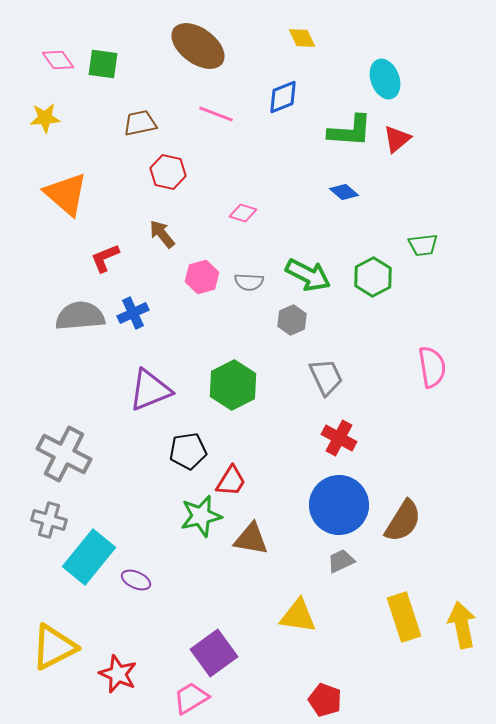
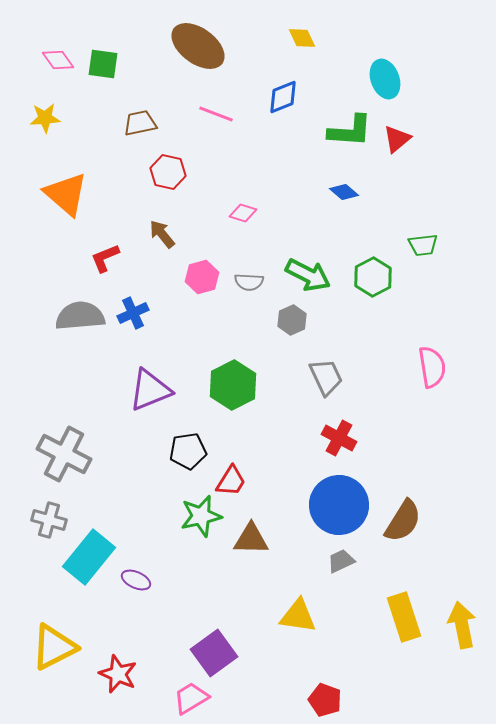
brown triangle at (251, 539): rotated 9 degrees counterclockwise
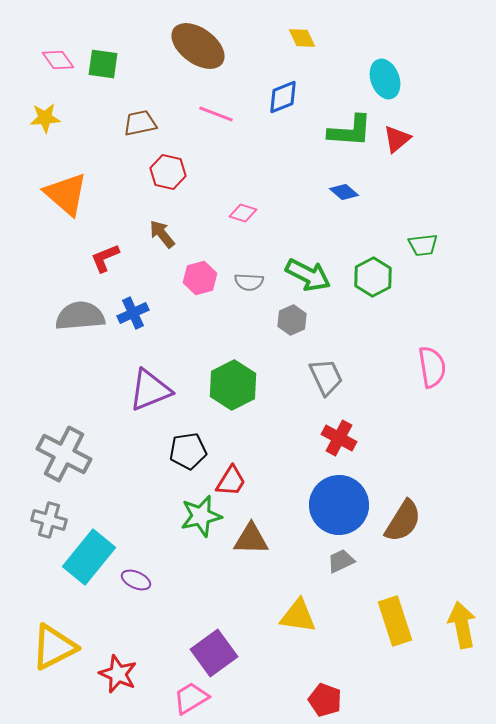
pink hexagon at (202, 277): moved 2 px left, 1 px down
yellow rectangle at (404, 617): moved 9 px left, 4 px down
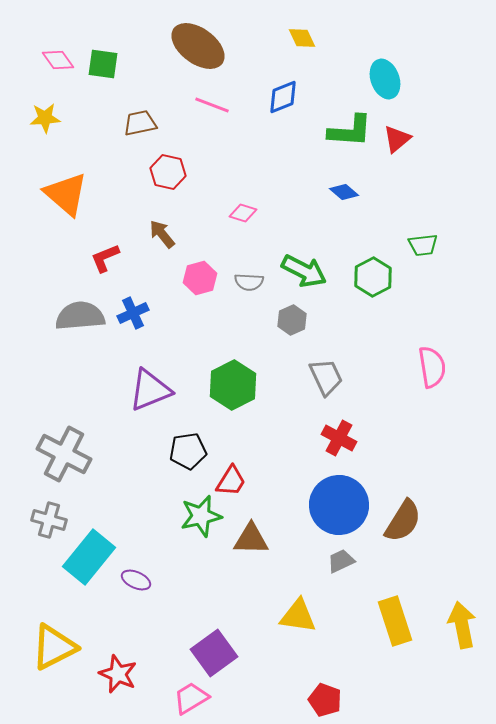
pink line at (216, 114): moved 4 px left, 9 px up
green arrow at (308, 275): moved 4 px left, 4 px up
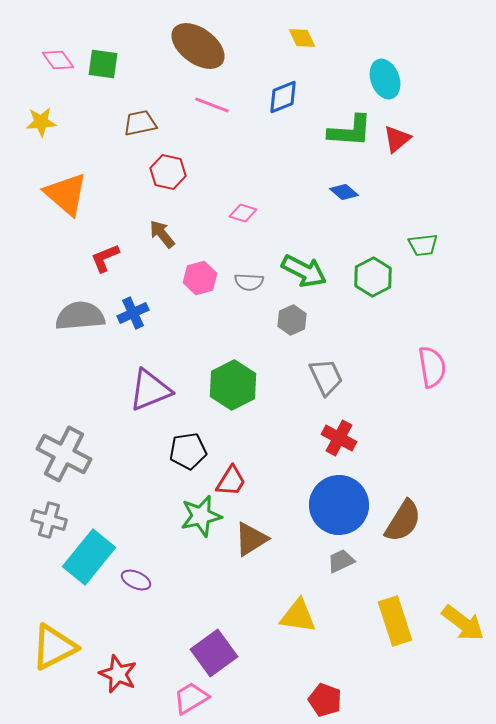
yellow star at (45, 118): moved 4 px left, 4 px down
brown triangle at (251, 539): rotated 33 degrees counterclockwise
yellow arrow at (462, 625): moved 1 px right, 2 px up; rotated 138 degrees clockwise
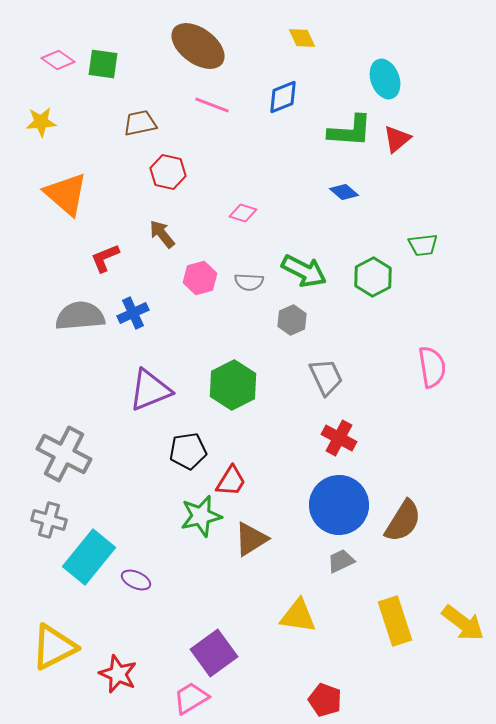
pink diamond at (58, 60): rotated 20 degrees counterclockwise
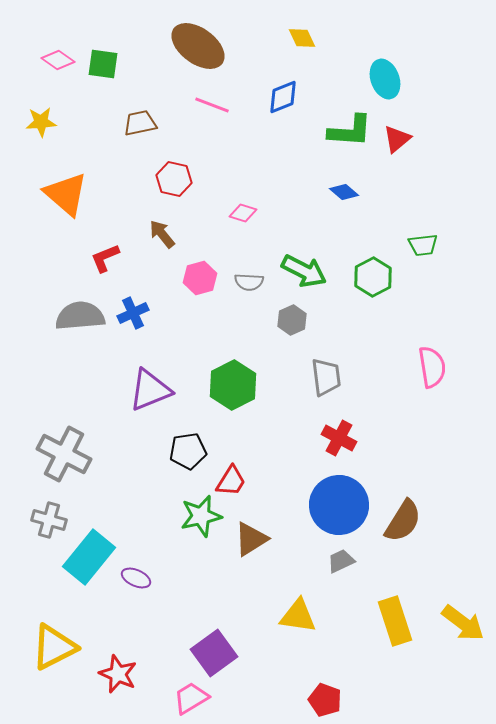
red hexagon at (168, 172): moved 6 px right, 7 px down
gray trapezoid at (326, 377): rotated 18 degrees clockwise
purple ellipse at (136, 580): moved 2 px up
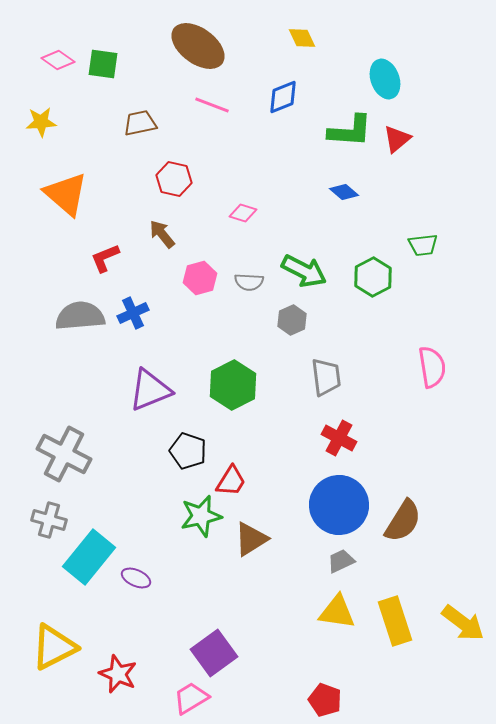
black pentagon at (188, 451): rotated 27 degrees clockwise
yellow triangle at (298, 616): moved 39 px right, 4 px up
